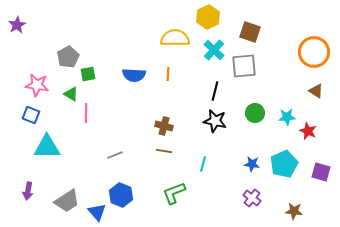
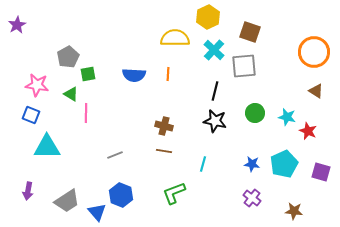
cyan star: rotated 18 degrees clockwise
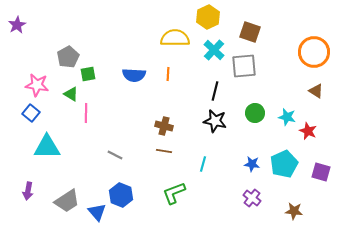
blue square: moved 2 px up; rotated 18 degrees clockwise
gray line: rotated 49 degrees clockwise
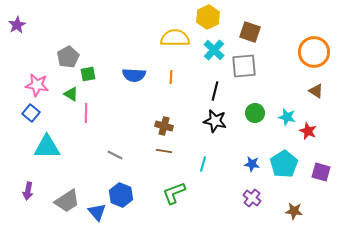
orange line: moved 3 px right, 3 px down
cyan pentagon: rotated 8 degrees counterclockwise
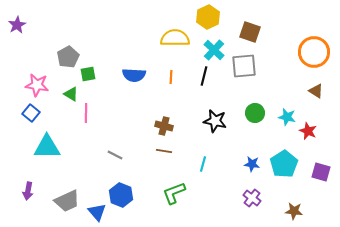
black line: moved 11 px left, 15 px up
gray trapezoid: rotated 8 degrees clockwise
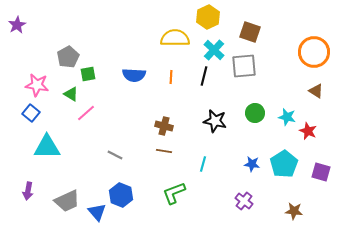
pink line: rotated 48 degrees clockwise
purple cross: moved 8 px left, 3 px down
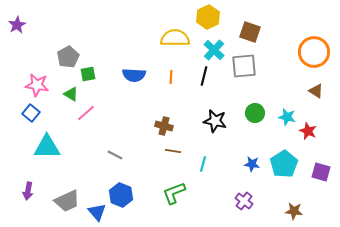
brown line: moved 9 px right
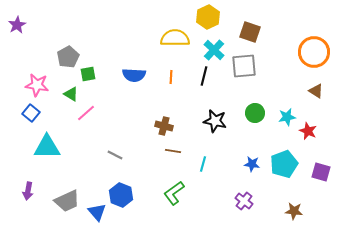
cyan star: rotated 24 degrees counterclockwise
cyan pentagon: rotated 12 degrees clockwise
green L-shape: rotated 15 degrees counterclockwise
